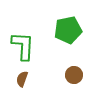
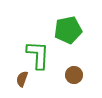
green L-shape: moved 15 px right, 9 px down
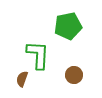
green pentagon: moved 4 px up
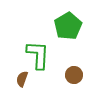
green pentagon: rotated 20 degrees counterclockwise
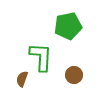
green pentagon: rotated 20 degrees clockwise
green L-shape: moved 3 px right, 2 px down
